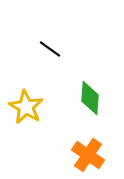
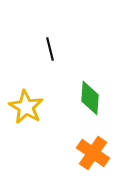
black line: rotated 40 degrees clockwise
orange cross: moved 5 px right, 2 px up
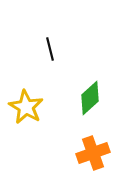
green diamond: rotated 44 degrees clockwise
orange cross: rotated 36 degrees clockwise
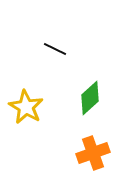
black line: moved 5 px right; rotated 50 degrees counterclockwise
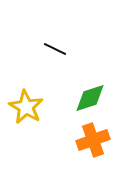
green diamond: rotated 24 degrees clockwise
orange cross: moved 13 px up
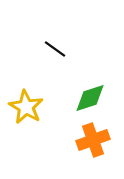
black line: rotated 10 degrees clockwise
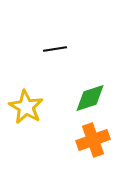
black line: rotated 45 degrees counterclockwise
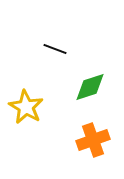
black line: rotated 30 degrees clockwise
green diamond: moved 11 px up
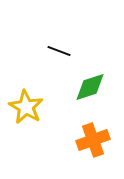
black line: moved 4 px right, 2 px down
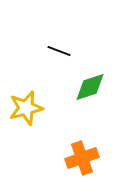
yellow star: moved 1 px down; rotated 28 degrees clockwise
orange cross: moved 11 px left, 18 px down
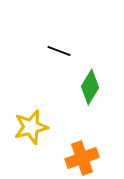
green diamond: rotated 40 degrees counterclockwise
yellow star: moved 5 px right, 19 px down
